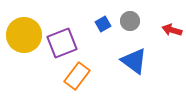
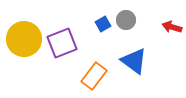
gray circle: moved 4 px left, 1 px up
red arrow: moved 3 px up
yellow circle: moved 4 px down
orange rectangle: moved 17 px right
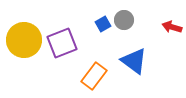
gray circle: moved 2 px left
yellow circle: moved 1 px down
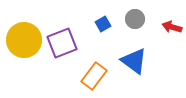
gray circle: moved 11 px right, 1 px up
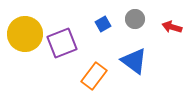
yellow circle: moved 1 px right, 6 px up
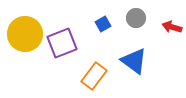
gray circle: moved 1 px right, 1 px up
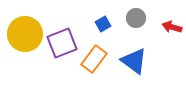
orange rectangle: moved 17 px up
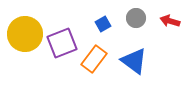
red arrow: moved 2 px left, 6 px up
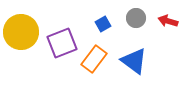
red arrow: moved 2 px left
yellow circle: moved 4 px left, 2 px up
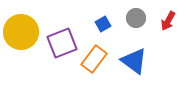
red arrow: rotated 78 degrees counterclockwise
